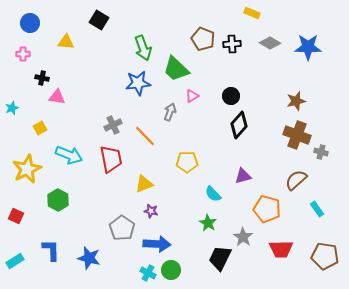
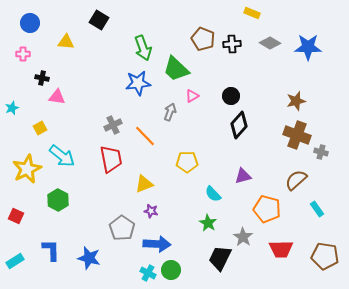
cyan arrow at (69, 155): moved 7 px left, 1 px down; rotated 16 degrees clockwise
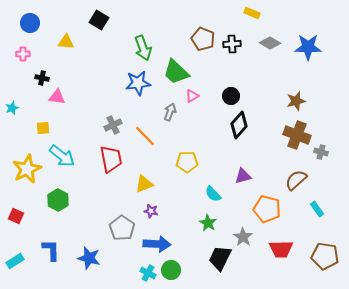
green trapezoid at (176, 69): moved 3 px down
yellow square at (40, 128): moved 3 px right; rotated 24 degrees clockwise
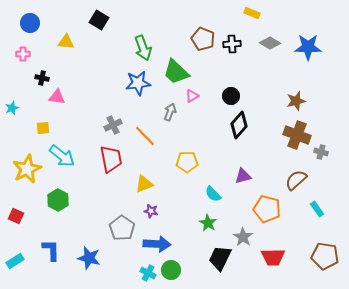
red trapezoid at (281, 249): moved 8 px left, 8 px down
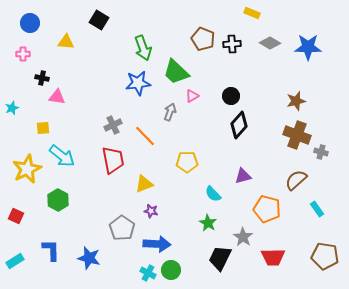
red trapezoid at (111, 159): moved 2 px right, 1 px down
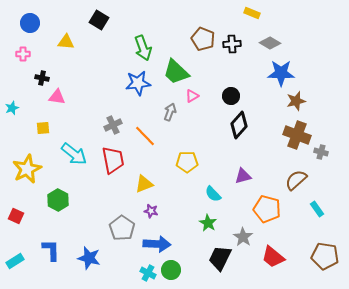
blue star at (308, 47): moved 27 px left, 26 px down
cyan arrow at (62, 156): moved 12 px right, 2 px up
red trapezoid at (273, 257): rotated 40 degrees clockwise
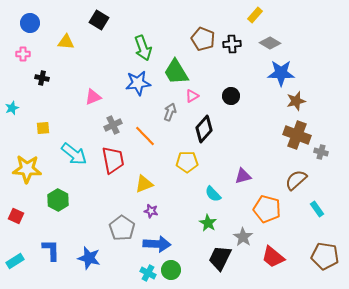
yellow rectangle at (252, 13): moved 3 px right, 2 px down; rotated 70 degrees counterclockwise
green trapezoid at (176, 72): rotated 16 degrees clockwise
pink triangle at (57, 97): moved 36 px right; rotated 30 degrees counterclockwise
black diamond at (239, 125): moved 35 px left, 4 px down
yellow star at (27, 169): rotated 28 degrees clockwise
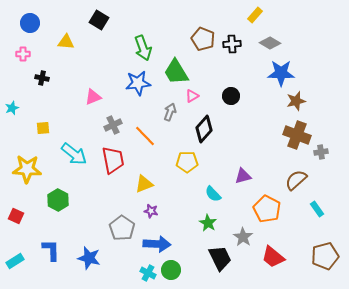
gray cross at (321, 152): rotated 24 degrees counterclockwise
orange pentagon at (267, 209): rotated 12 degrees clockwise
brown pentagon at (325, 256): rotated 24 degrees counterclockwise
black trapezoid at (220, 258): rotated 128 degrees clockwise
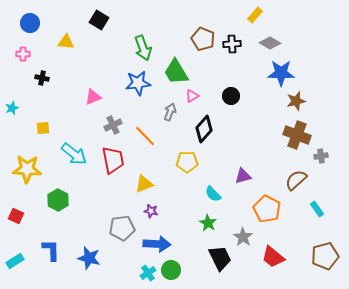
gray cross at (321, 152): moved 4 px down
gray pentagon at (122, 228): rotated 30 degrees clockwise
cyan cross at (148, 273): rotated 28 degrees clockwise
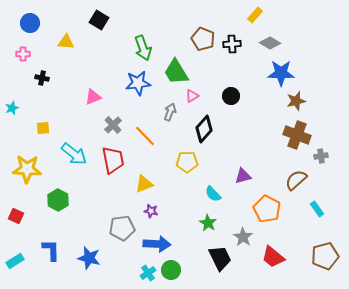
gray cross at (113, 125): rotated 18 degrees counterclockwise
